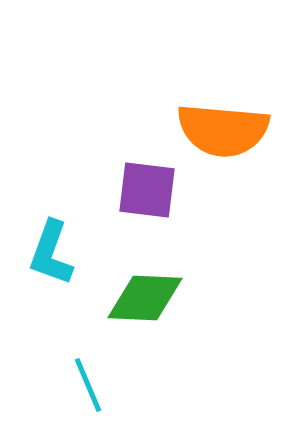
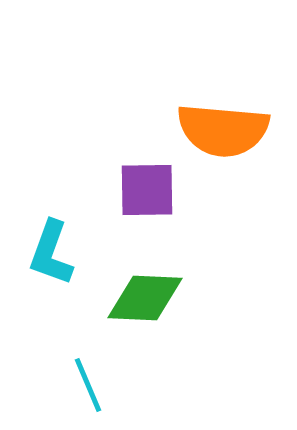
purple square: rotated 8 degrees counterclockwise
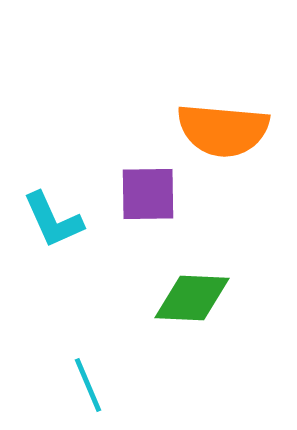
purple square: moved 1 px right, 4 px down
cyan L-shape: moved 2 px right, 33 px up; rotated 44 degrees counterclockwise
green diamond: moved 47 px right
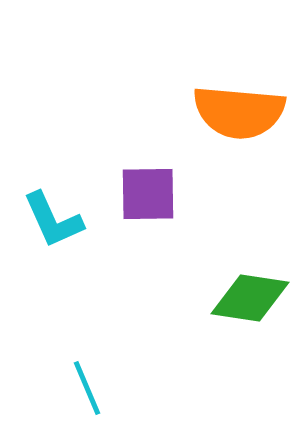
orange semicircle: moved 16 px right, 18 px up
green diamond: moved 58 px right; rotated 6 degrees clockwise
cyan line: moved 1 px left, 3 px down
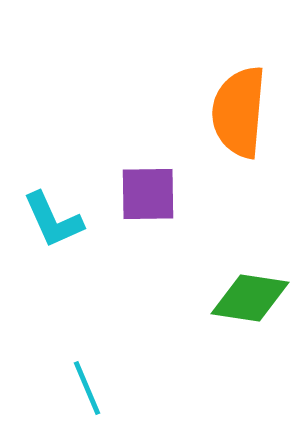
orange semicircle: rotated 90 degrees clockwise
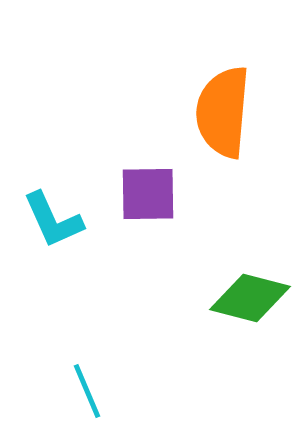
orange semicircle: moved 16 px left
green diamond: rotated 6 degrees clockwise
cyan line: moved 3 px down
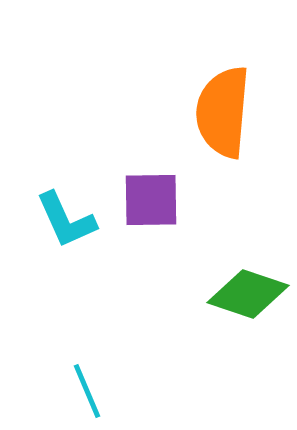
purple square: moved 3 px right, 6 px down
cyan L-shape: moved 13 px right
green diamond: moved 2 px left, 4 px up; rotated 4 degrees clockwise
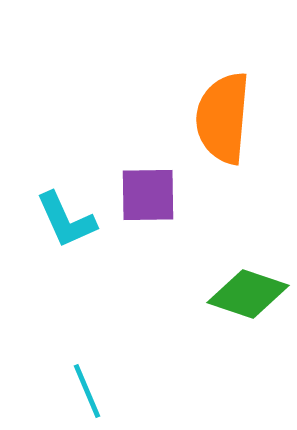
orange semicircle: moved 6 px down
purple square: moved 3 px left, 5 px up
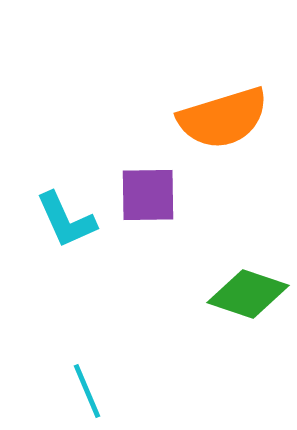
orange semicircle: rotated 112 degrees counterclockwise
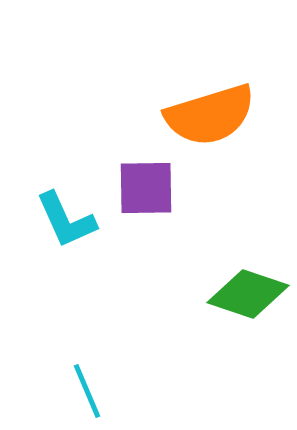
orange semicircle: moved 13 px left, 3 px up
purple square: moved 2 px left, 7 px up
